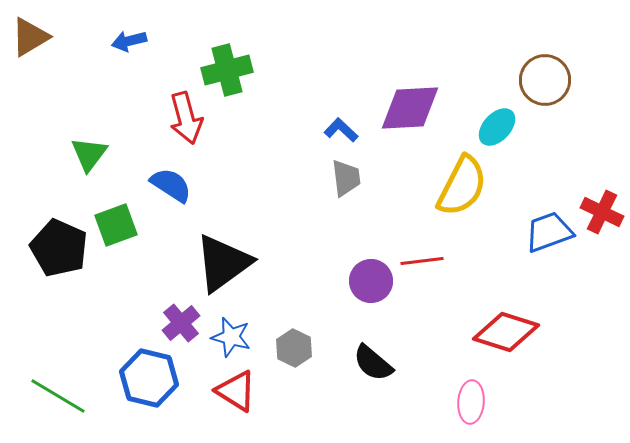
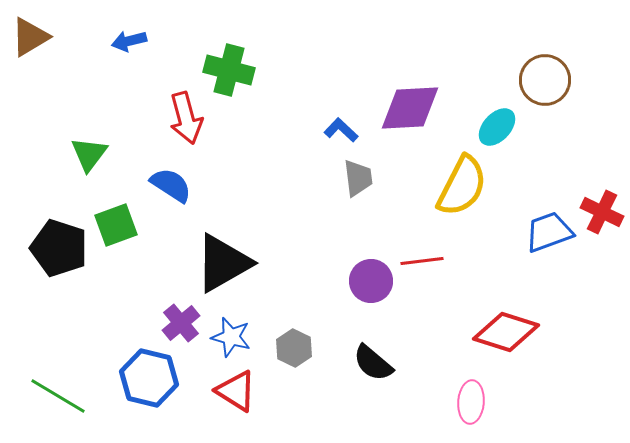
green cross: moved 2 px right; rotated 30 degrees clockwise
gray trapezoid: moved 12 px right
black pentagon: rotated 6 degrees counterclockwise
black triangle: rotated 6 degrees clockwise
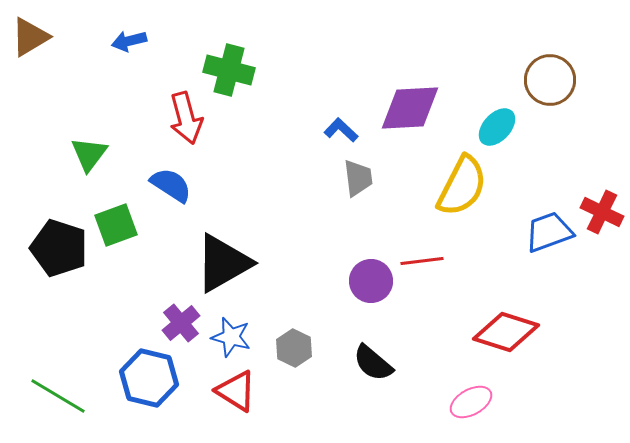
brown circle: moved 5 px right
pink ellipse: rotated 57 degrees clockwise
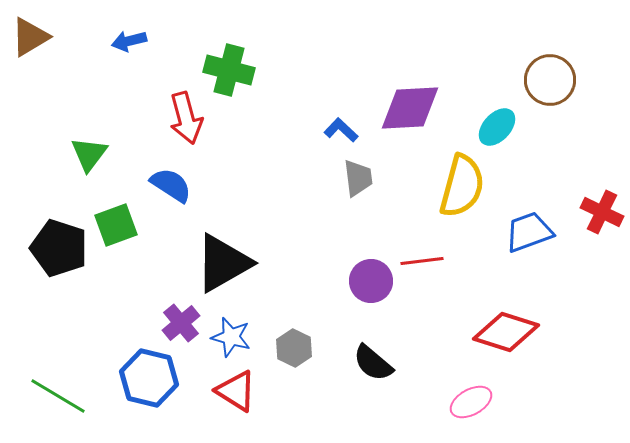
yellow semicircle: rotated 12 degrees counterclockwise
blue trapezoid: moved 20 px left
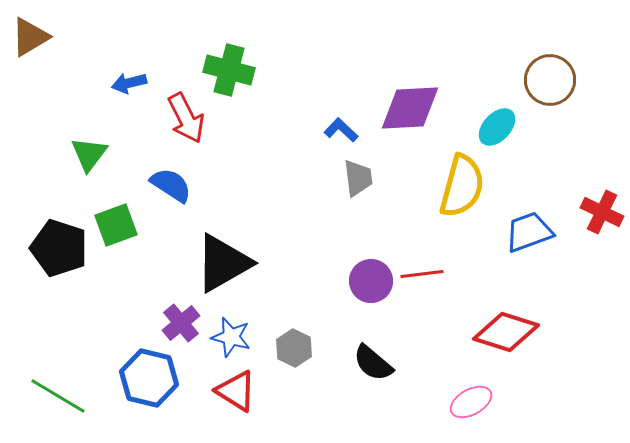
blue arrow: moved 42 px down
red arrow: rotated 12 degrees counterclockwise
red line: moved 13 px down
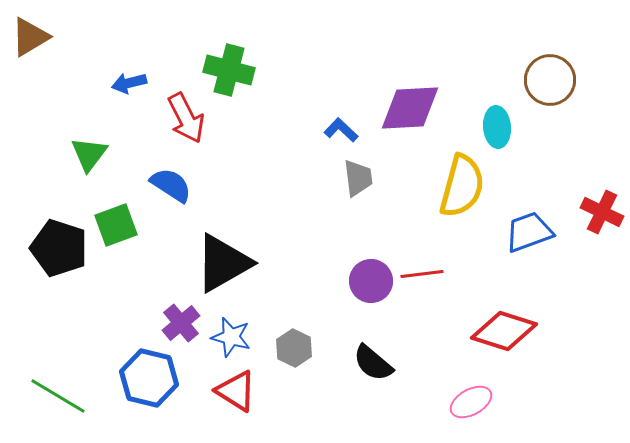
cyan ellipse: rotated 48 degrees counterclockwise
red diamond: moved 2 px left, 1 px up
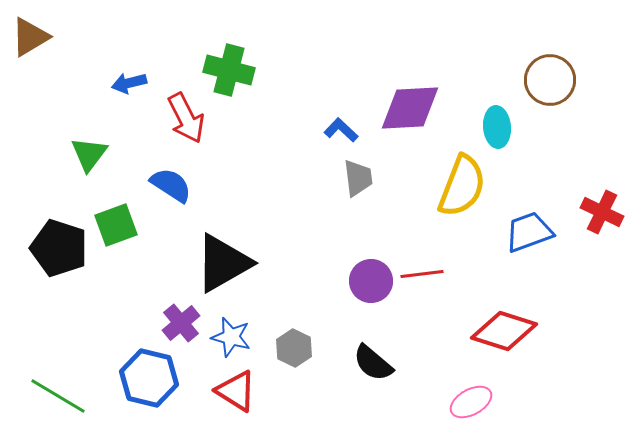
yellow semicircle: rotated 6 degrees clockwise
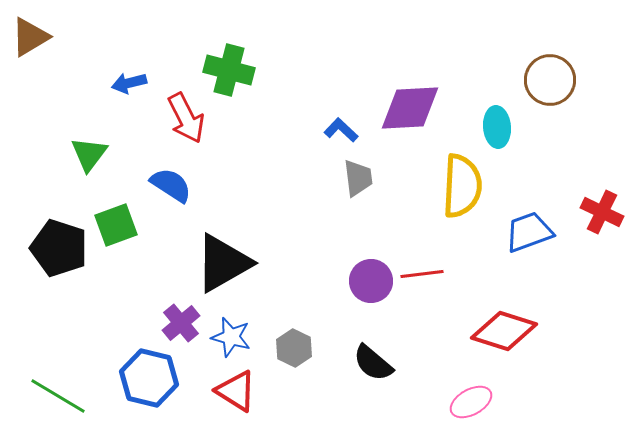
yellow semicircle: rotated 18 degrees counterclockwise
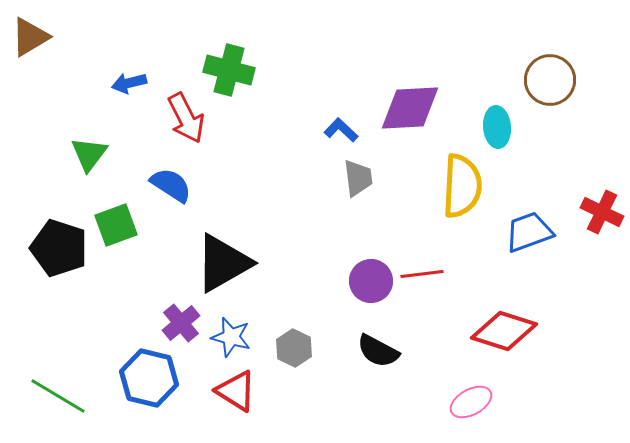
black semicircle: moved 5 px right, 12 px up; rotated 12 degrees counterclockwise
